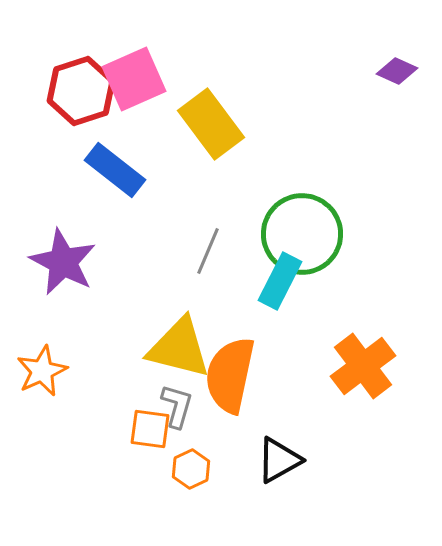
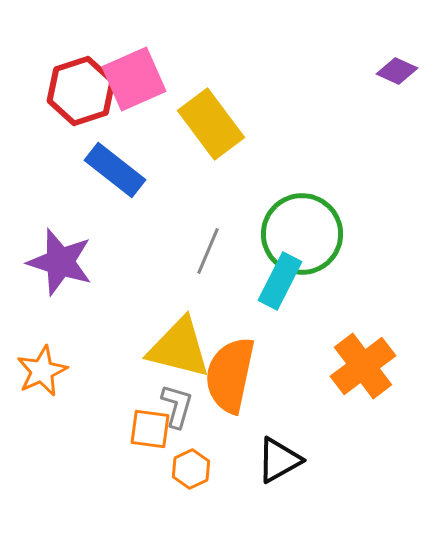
purple star: moved 3 px left; rotated 10 degrees counterclockwise
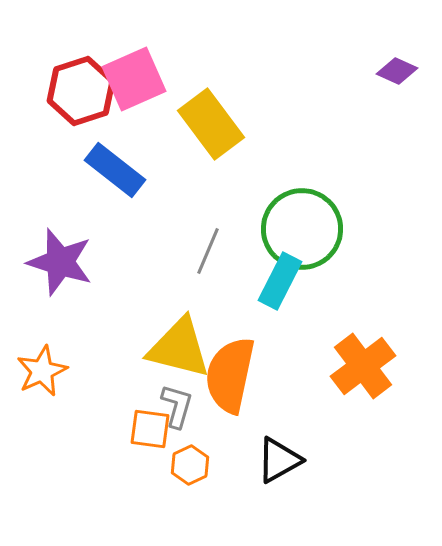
green circle: moved 5 px up
orange hexagon: moved 1 px left, 4 px up
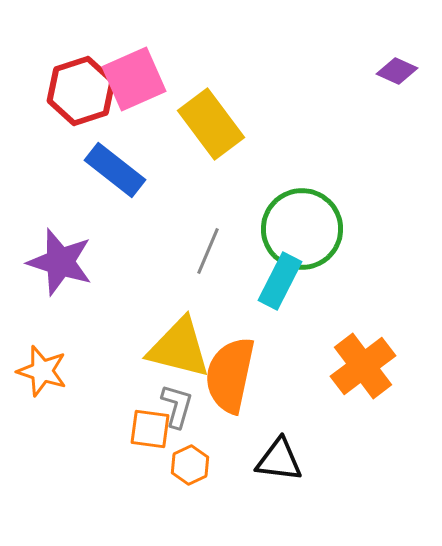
orange star: rotated 30 degrees counterclockwise
black triangle: rotated 36 degrees clockwise
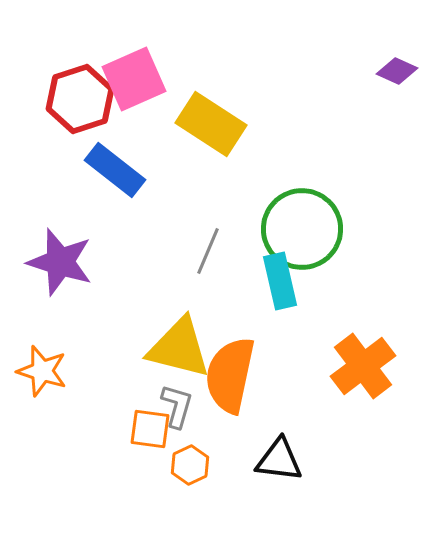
red hexagon: moved 1 px left, 8 px down
yellow rectangle: rotated 20 degrees counterclockwise
cyan rectangle: rotated 40 degrees counterclockwise
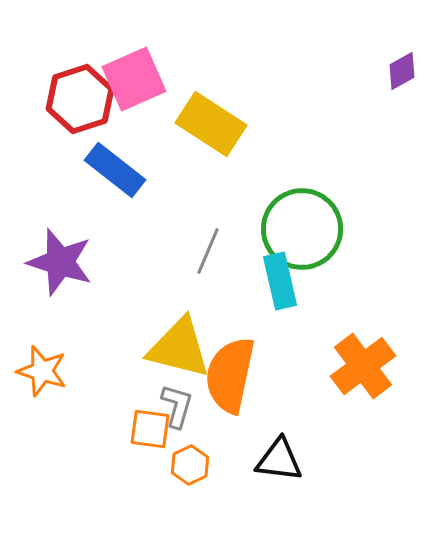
purple diamond: moved 5 px right; rotated 54 degrees counterclockwise
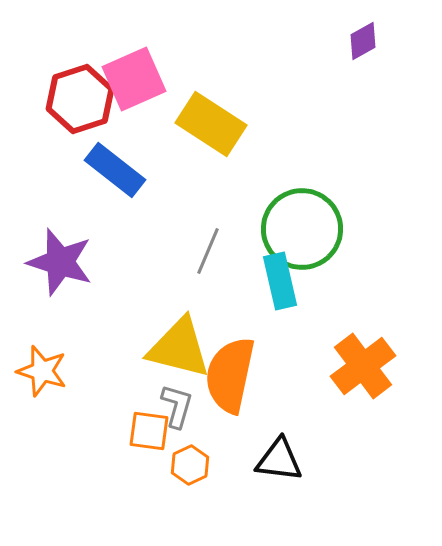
purple diamond: moved 39 px left, 30 px up
orange square: moved 1 px left, 2 px down
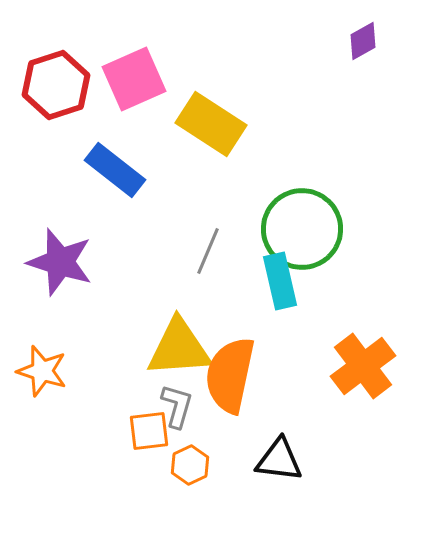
red hexagon: moved 24 px left, 14 px up
yellow triangle: rotated 18 degrees counterclockwise
orange square: rotated 15 degrees counterclockwise
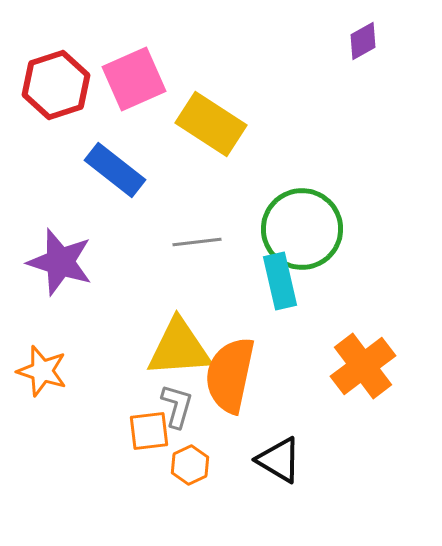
gray line: moved 11 px left, 9 px up; rotated 60 degrees clockwise
black triangle: rotated 24 degrees clockwise
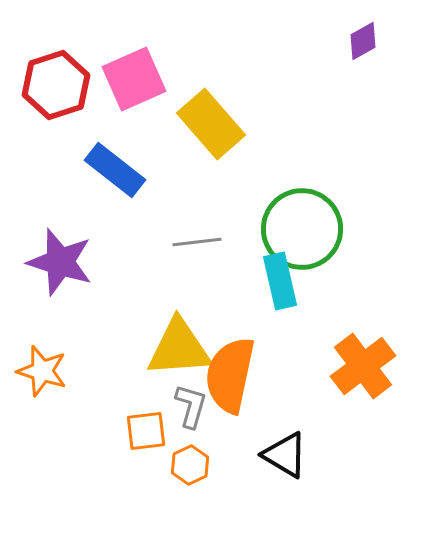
yellow rectangle: rotated 16 degrees clockwise
gray L-shape: moved 14 px right
orange square: moved 3 px left
black triangle: moved 6 px right, 5 px up
